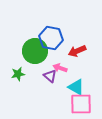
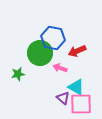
blue hexagon: moved 2 px right
green circle: moved 5 px right, 2 px down
purple triangle: moved 13 px right, 22 px down
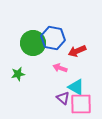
green circle: moved 7 px left, 10 px up
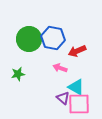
green circle: moved 4 px left, 4 px up
pink square: moved 2 px left
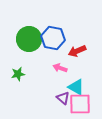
pink square: moved 1 px right
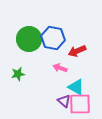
purple triangle: moved 1 px right, 3 px down
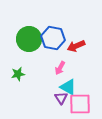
red arrow: moved 1 px left, 5 px up
pink arrow: rotated 80 degrees counterclockwise
cyan triangle: moved 8 px left
purple triangle: moved 3 px left, 3 px up; rotated 16 degrees clockwise
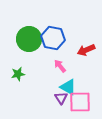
red arrow: moved 10 px right, 4 px down
pink arrow: moved 2 px up; rotated 112 degrees clockwise
pink square: moved 2 px up
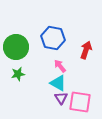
green circle: moved 13 px left, 8 px down
red arrow: rotated 132 degrees clockwise
cyan triangle: moved 10 px left, 4 px up
pink square: rotated 10 degrees clockwise
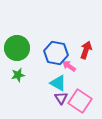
blue hexagon: moved 3 px right, 15 px down
green circle: moved 1 px right, 1 px down
pink arrow: moved 9 px right; rotated 16 degrees counterclockwise
green star: moved 1 px down
pink square: moved 1 px up; rotated 25 degrees clockwise
